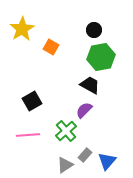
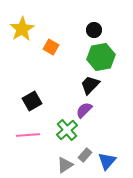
black trapezoid: rotated 75 degrees counterclockwise
green cross: moved 1 px right, 1 px up
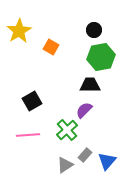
yellow star: moved 3 px left, 2 px down
black trapezoid: rotated 45 degrees clockwise
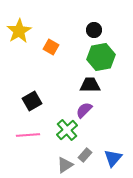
blue triangle: moved 6 px right, 3 px up
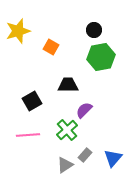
yellow star: moved 1 px left; rotated 15 degrees clockwise
black trapezoid: moved 22 px left
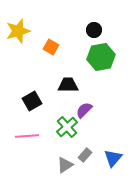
green cross: moved 3 px up
pink line: moved 1 px left, 1 px down
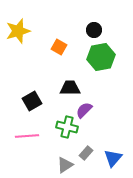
orange square: moved 8 px right
black trapezoid: moved 2 px right, 3 px down
green cross: rotated 35 degrees counterclockwise
gray rectangle: moved 1 px right, 2 px up
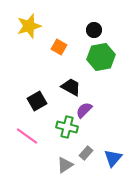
yellow star: moved 11 px right, 5 px up
black trapezoid: moved 1 px right, 1 px up; rotated 30 degrees clockwise
black square: moved 5 px right
pink line: rotated 40 degrees clockwise
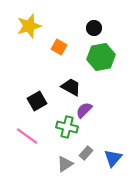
black circle: moved 2 px up
gray triangle: moved 1 px up
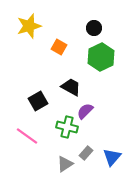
green hexagon: rotated 16 degrees counterclockwise
black square: moved 1 px right
purple semicircle: moved 1 px right, 1 px down
blue triangle: moved 1 px left, 1 px up
